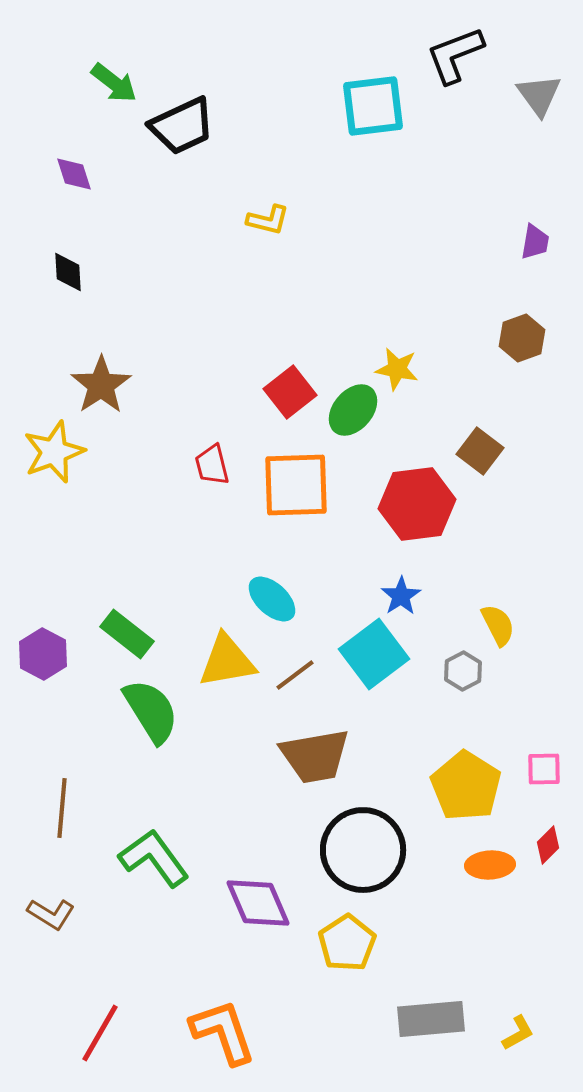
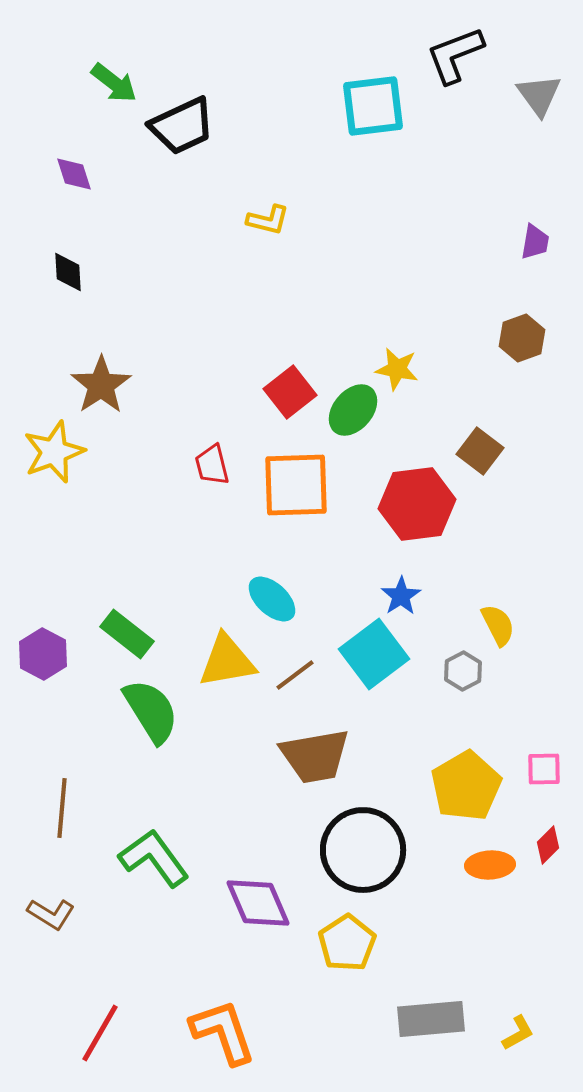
yellow pentagon at (466, 786): rotated 10 degrees clockwise
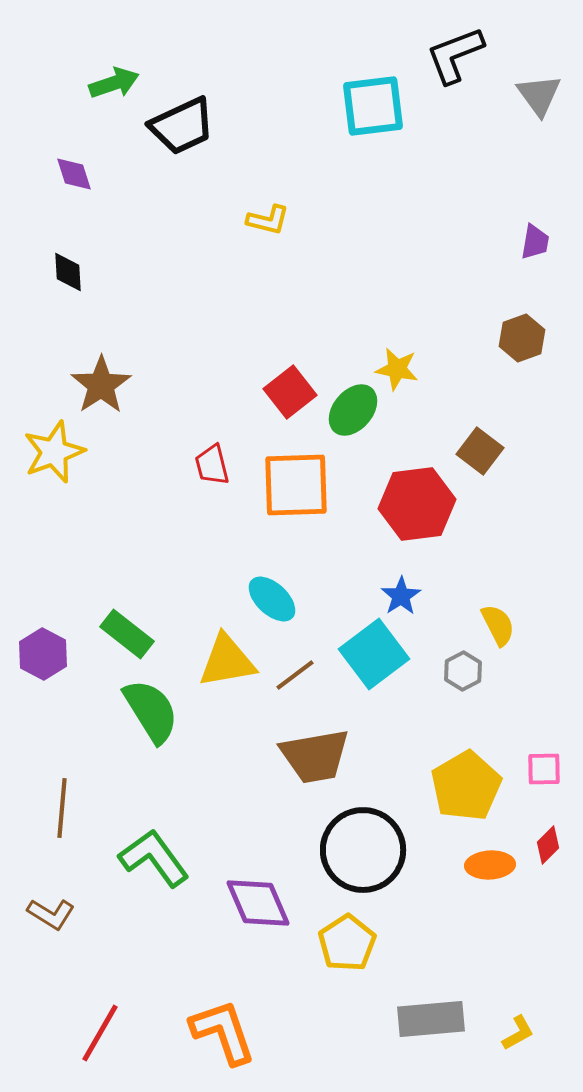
green arrow at (114, 83): rotated 57 degrees counterclockwise
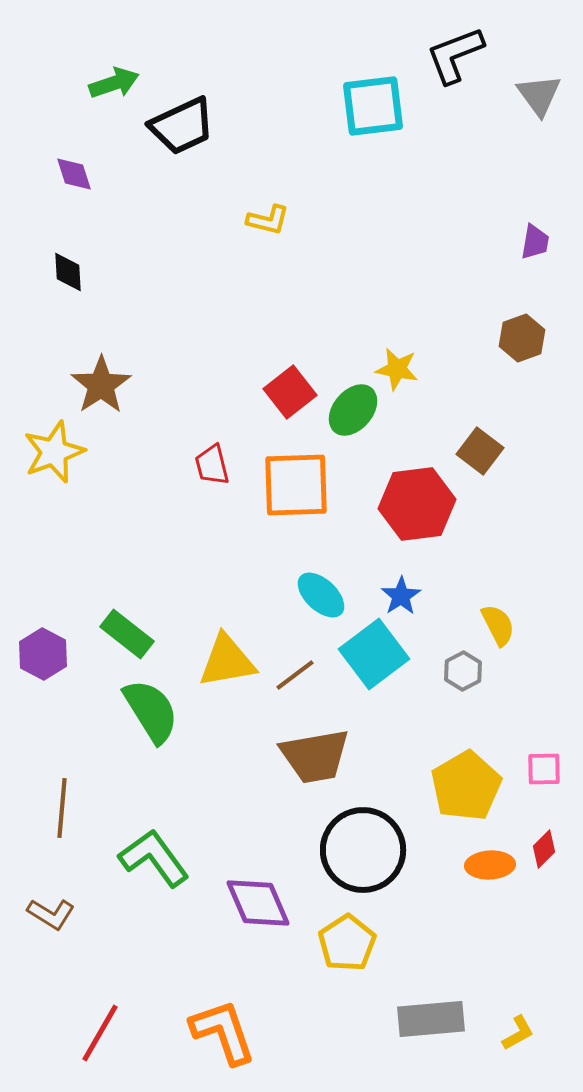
cyan ellipse at (272, 599): moved 49 px right, 4 px up
red diamond at (548, 845): moved 4 px left, 4 px down
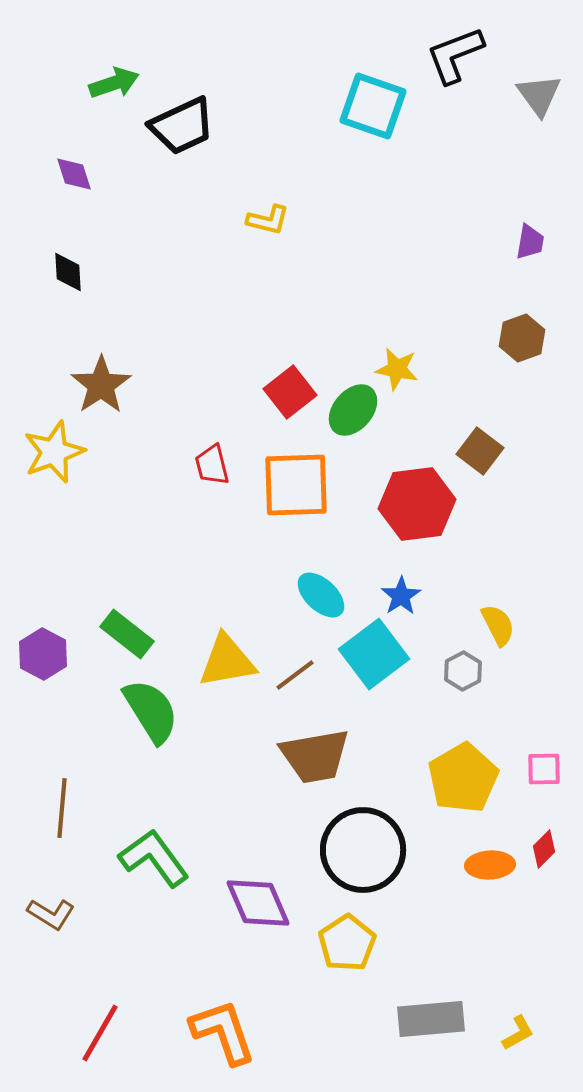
cyan square at (373, 106): rotated 26 degrees clockwise
purple trapezoid at (535, 242): moved 5 px left
yellow pentagon at (466, 786): moved 3 px left, 8 px up
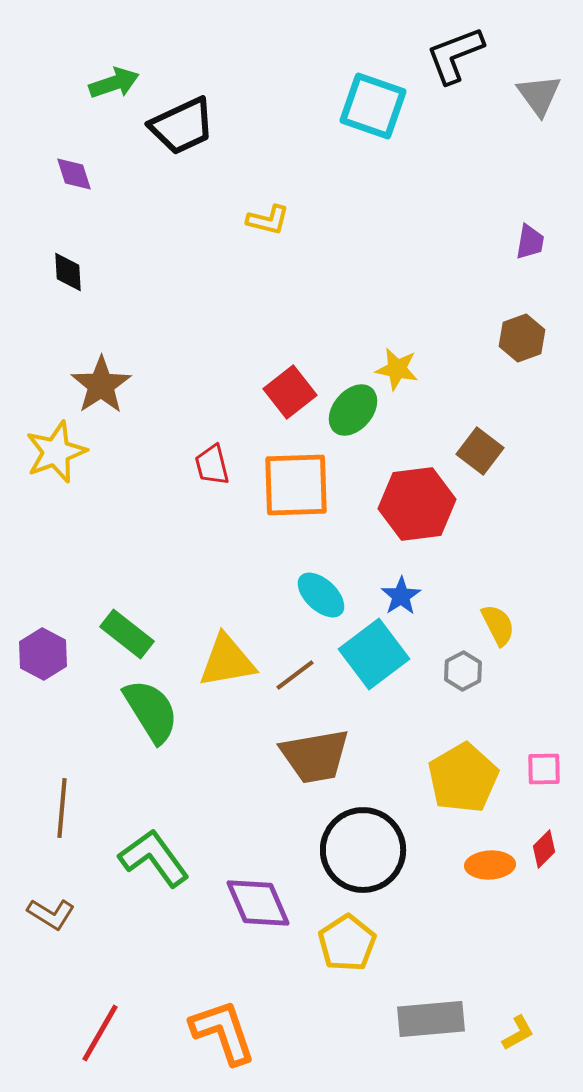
yellow star at (54, 452): moved 2 px right
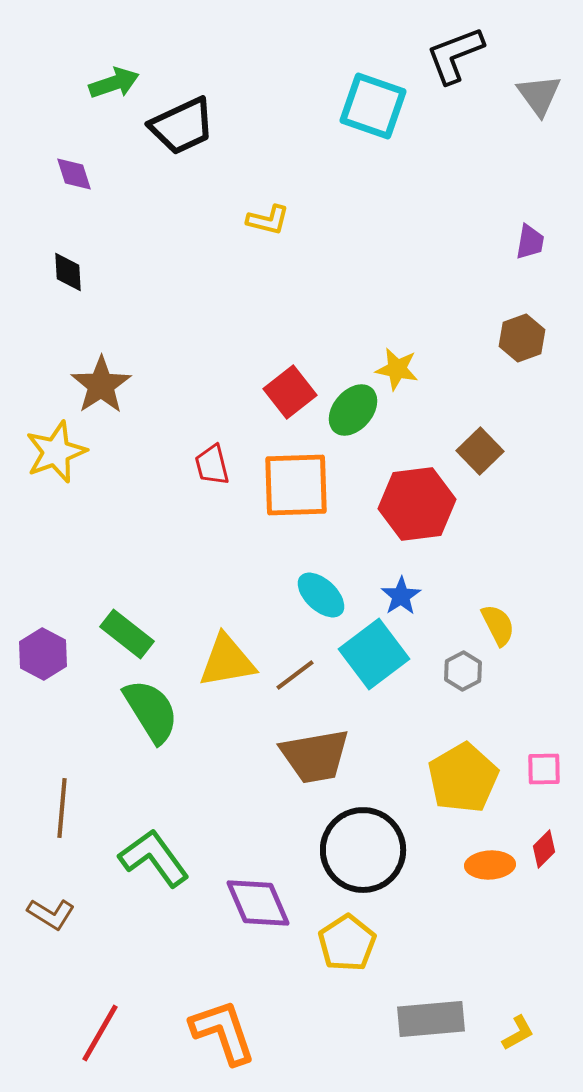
brown square at (480, 451): rotated 9 degrees clockwise
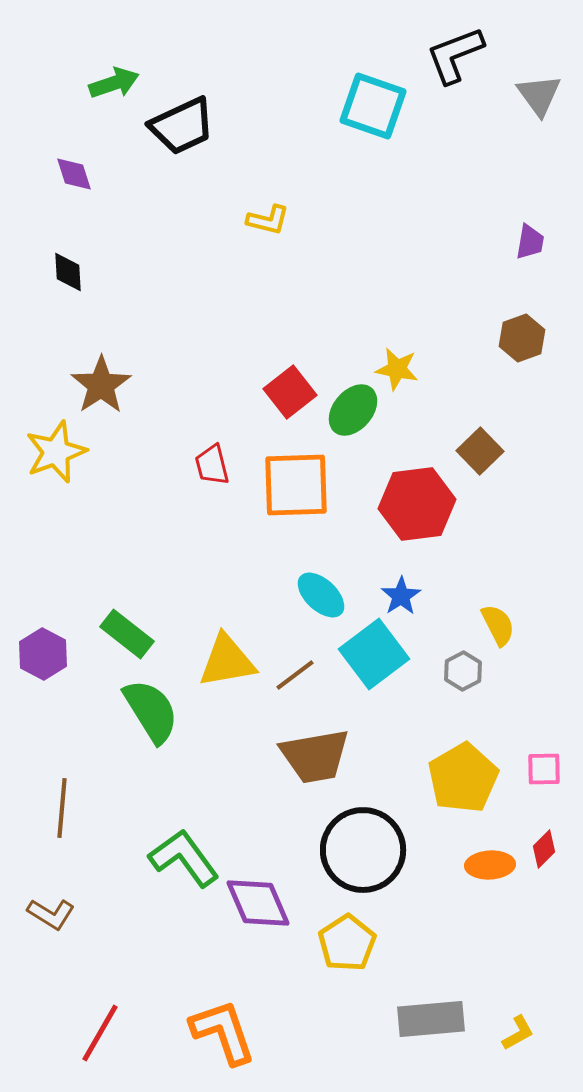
green L-shape at (154, 858): moved 30 px right
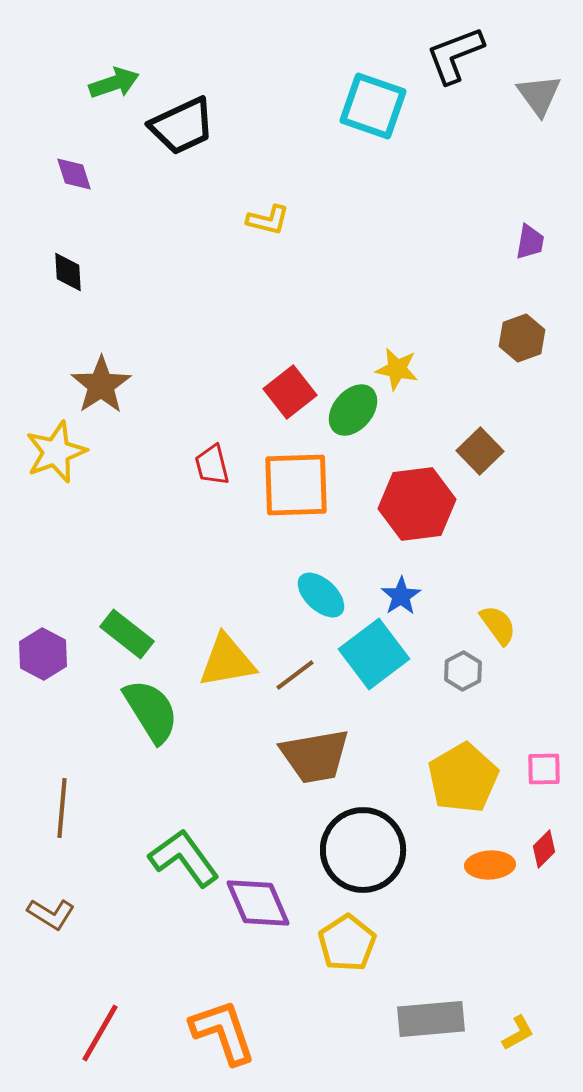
yellow semicircle at (498, 625): rotated 9 degrees counterclockwise
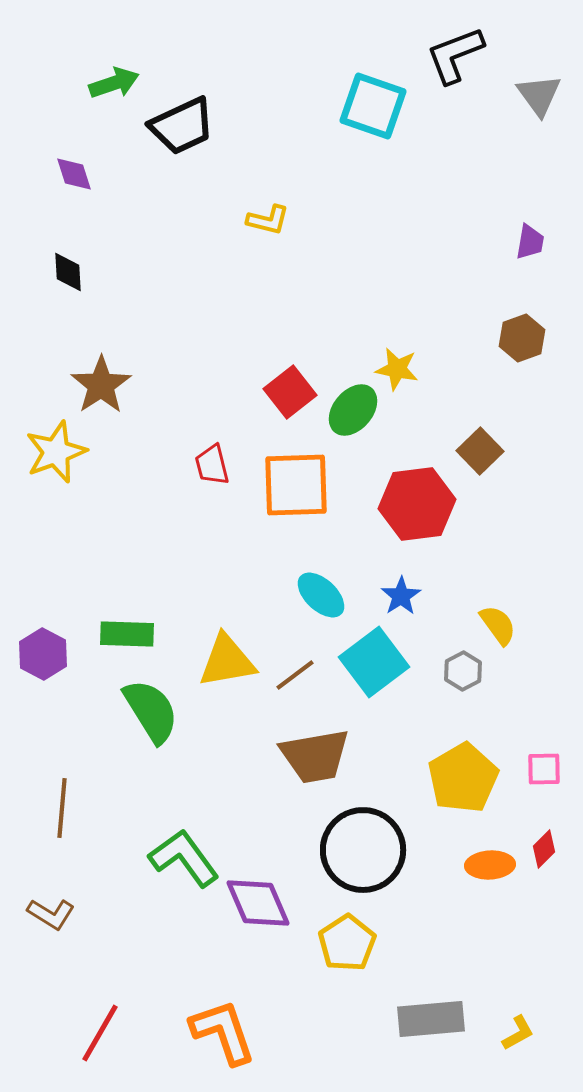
green rectangle at (127, 634): rotated 36 degrees counterclockwise
cyan square at (374, 654): moved 8 px down
